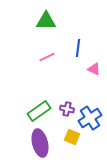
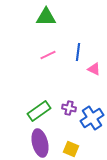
green triangle: moved 4 px up
blue line: moved 4 px down
pink line: moved 1 px right, 2 px up
purple cross: moved 2 px right, 1 px up
blue cross: moved 2 px right
yellow square: moved 1 px left, 12 px down
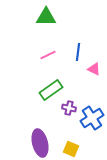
green rectangle: moved 12 px right, 21 px up
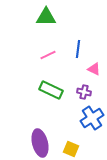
blue line: moved 3 px up
green rectangle: rotated 60 degrees clockwise
purple cross: moved 15 px right, 16 px up
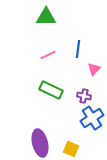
pink triangle: rotated 48 degrees clockwise
purple cross: moved 4 px down
